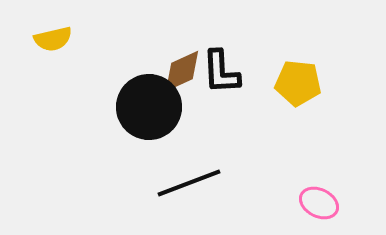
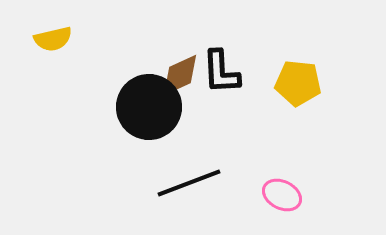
brown diamond: moved 2 px left, 4 px down
pink ellipse: moved 37 px left, 8 px up
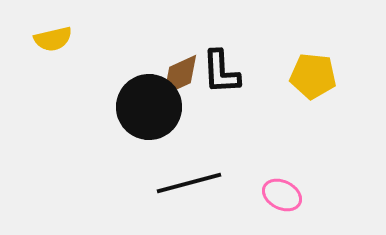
yellow pentagon: moved 15 px right, 7 px up
black line: rotated 6 degrees clockwise
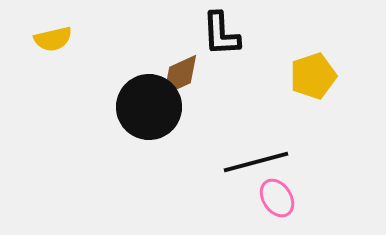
black L-shape: moved 38 px up
yellow pentagon: rotated 24 degrees counterclockwise
black line: moved 67 px right, 21 px up
pink ellipse: moved 5 px left, 3 px down; rotated 30 degrees clockwise
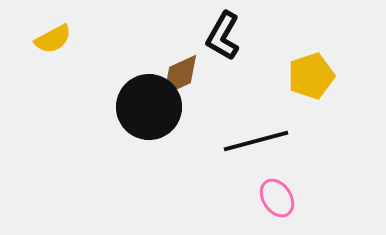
black L-shape: moved 2 px right, 2 px down; rotated 33 degrees clockwise
yellow semicircle: rotated 15 degrees counterclockwise
yellow pentagon: moved 2 px left
black line: moved 21 px up
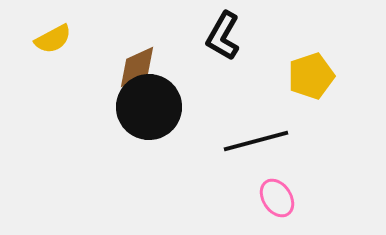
brown diamond: moved 43 px left, 8 px up
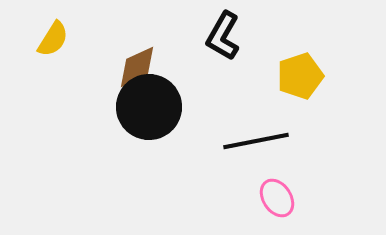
yellow semicircle: rotated 30 degrees counterclockwise
yellow pentagon: moved 11 px left
black line: rotated 4 degrees clockwise
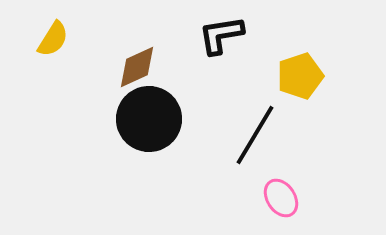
black L-shape: moved 2 px left, 1 px up; rotated 51 degrees clockwise
black circle: moved 12 px down
black line: moved 1 px left, 6 px up; rotated 48 degrees counterclockwise
pink ellipse: moved 4 px right
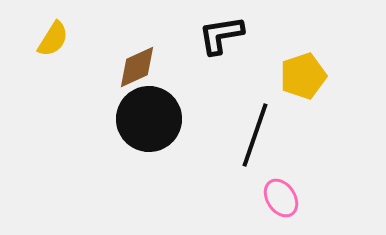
yellow pentagon: moved 3 px right
black line: rotated 12 degrees counterclockwise
